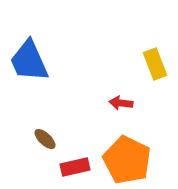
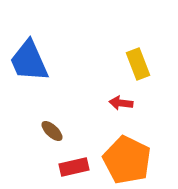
yellow rectangle: moved 17 px left
brown ellipse: moved 7 px right, 8 px up
red rectangle: moved 1 px left
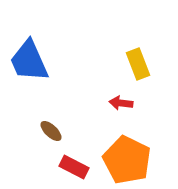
brown ellipse: moved 1 px left
red rectangle: rotated 40 degrees clockwise
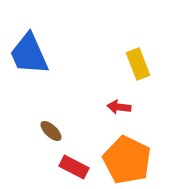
blue trapezoid: moved 7 px up
red arrow: moved 2 px left, 4 px down
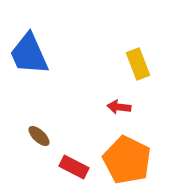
brown ellipse: moved 12 px left, 5 px down
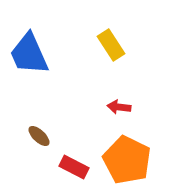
yellow rectangle: moved 27 px left, 19 px up; rotated 12 degrees counterclockwise
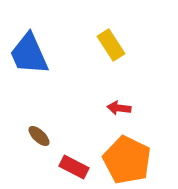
red arrow: moved 1 px down
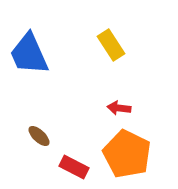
orange pentagon: moved 6 px up
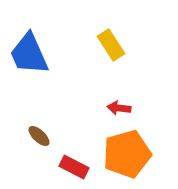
orange pentagon: rotated 30 degrees clockwise
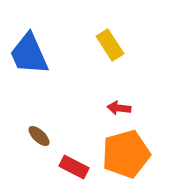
yellow rectangle: moved 1 px left
orange pentagon: moved 1 px left
